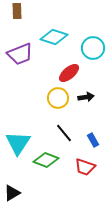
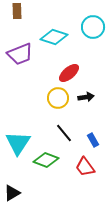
cyan circle: moved 21 px up
red trapezoid: rotated 35 degrees clockwise
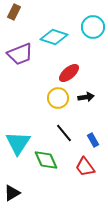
brown rectangle: moved 3 px left, 1 px down; rotated 28 degrees clockwise
green diamond: rotated 45 degrees clockwise
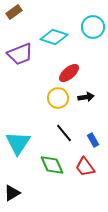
brown rectangle: rotated 28 degrees clockwise
green diamond: moved 6 px right, 5 px down
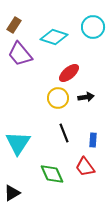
brown rectangle: moved 13 px down; rotated 21 degrees counterclockwise
purple trapezoid: rotated 72 degrees clockwise
black line: rotated 18 degrees clockwise
blue rectangle: rotated 32 degrees clockwise
green diamond: moved 9 px down
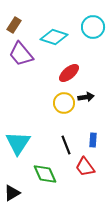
purple trapezoid: moved 1 px right
yellow circle: moved 6 px right, 5 px down
black line: moved 2 px right, 12 px down
green diamond: moved 7 px left
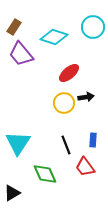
brown rectangle: moved 2 px down
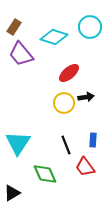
cyan circle: moved 3 px left
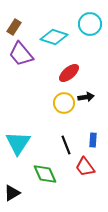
cyan circle: moved 3 px up
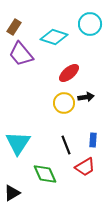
red trapezoid: rotated 85 degrees counterclockwise
